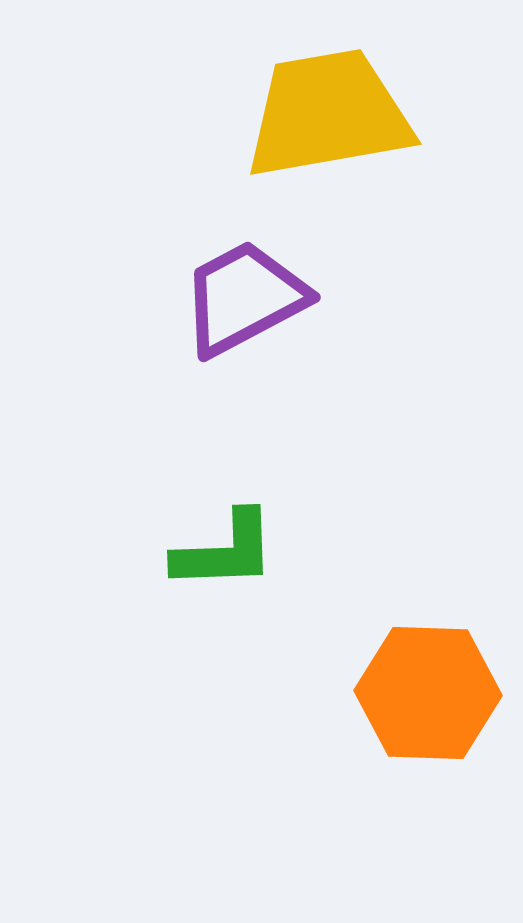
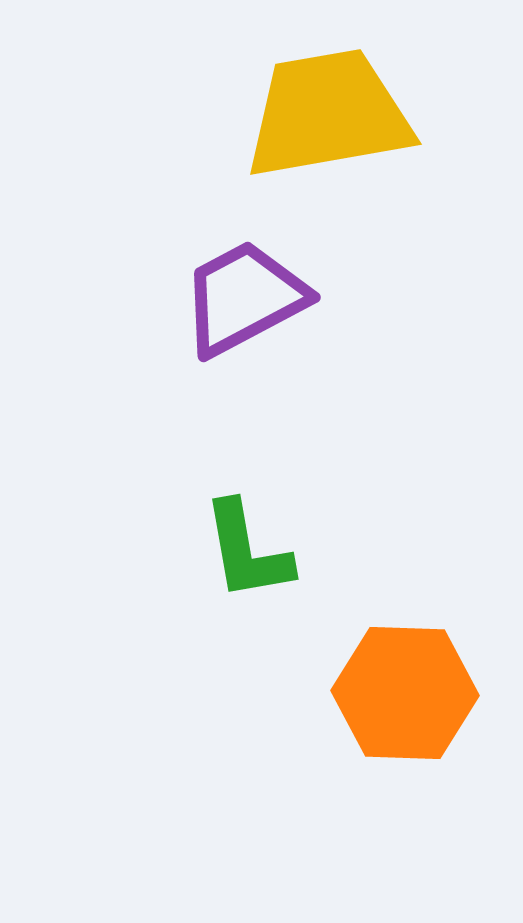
green L-shape: moved 22 px right; rotated 82 degrees clockwise
orange hexagon: moved 23 px left
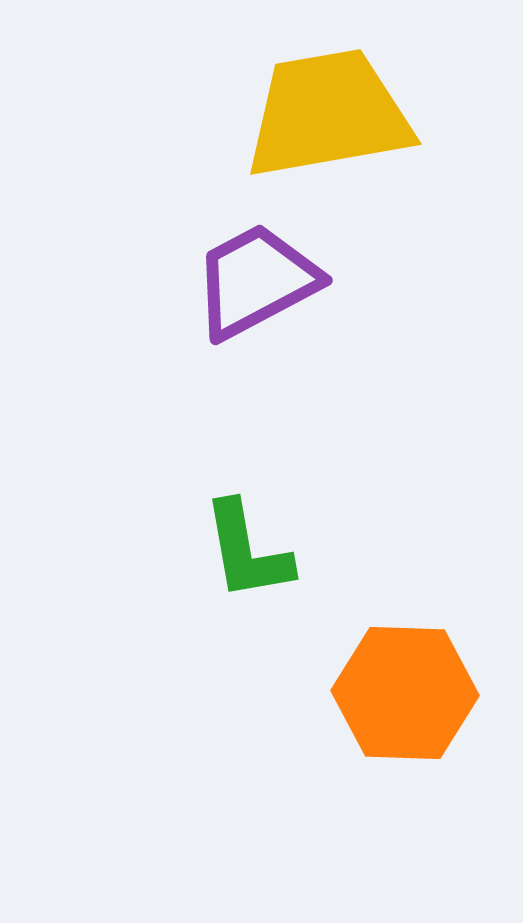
purple trapezoid: moved 12 px right, 17 px up
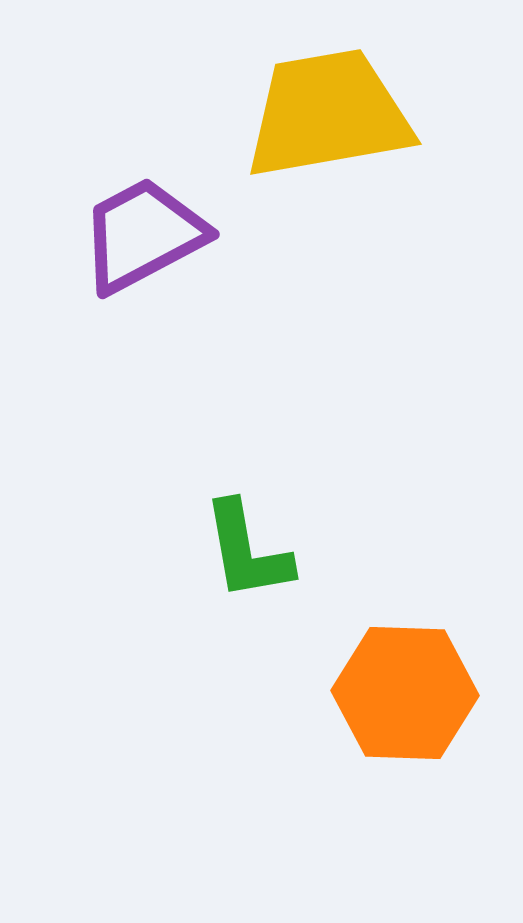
purple trapezoid: moved 113 px left, 46 px up
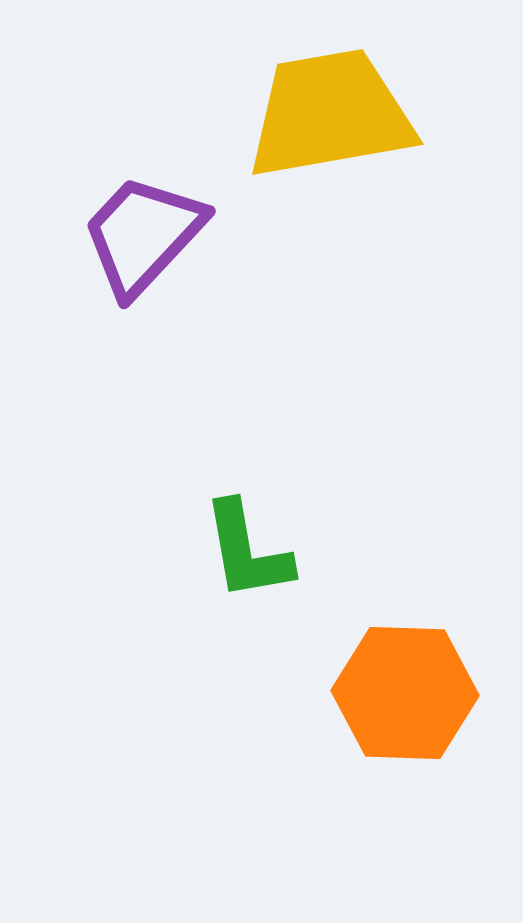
yellow trapezoid: moved 2 px right
purple trapezoid: rotated 19 degrees counterclockwise
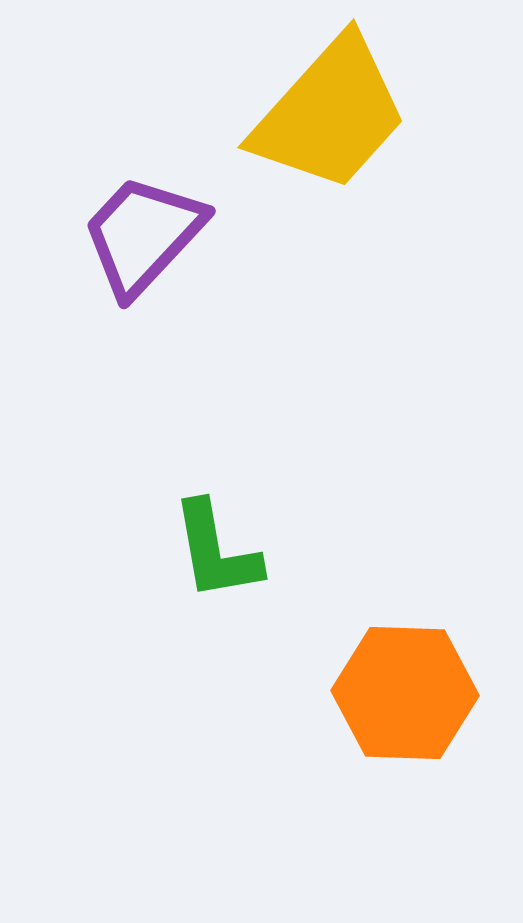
yellow trapezoid: rotated 142 degrees clockwise
green L-shape: moved 31 px left
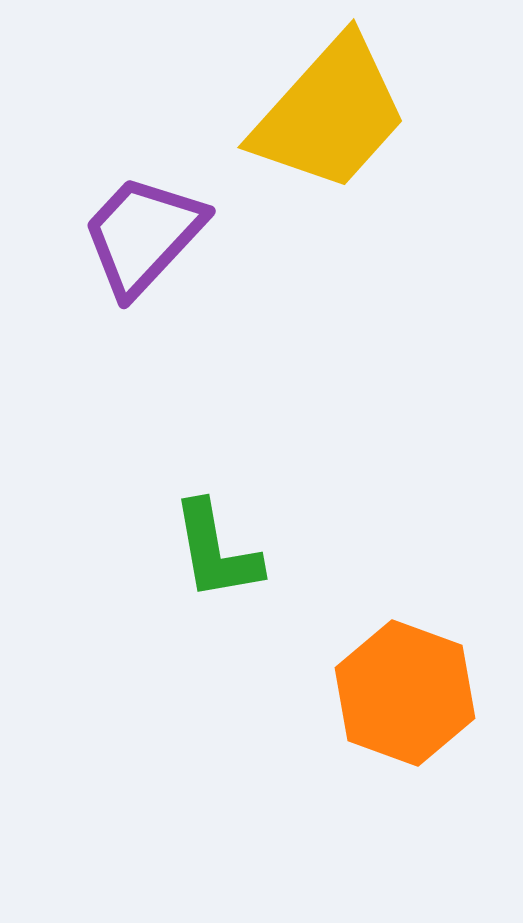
orange hexagon: rotated 18 degrees clockwise
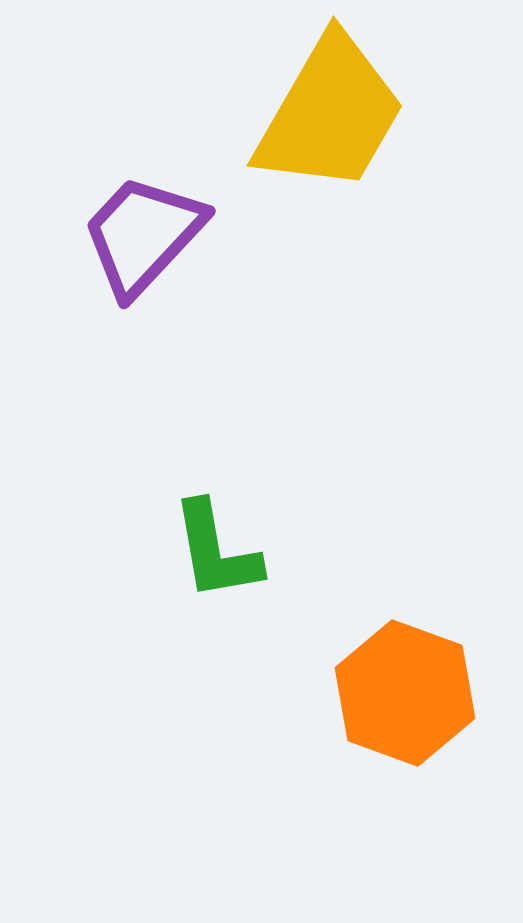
yellow trapezoid: rotated 12 degrees counterclockwise
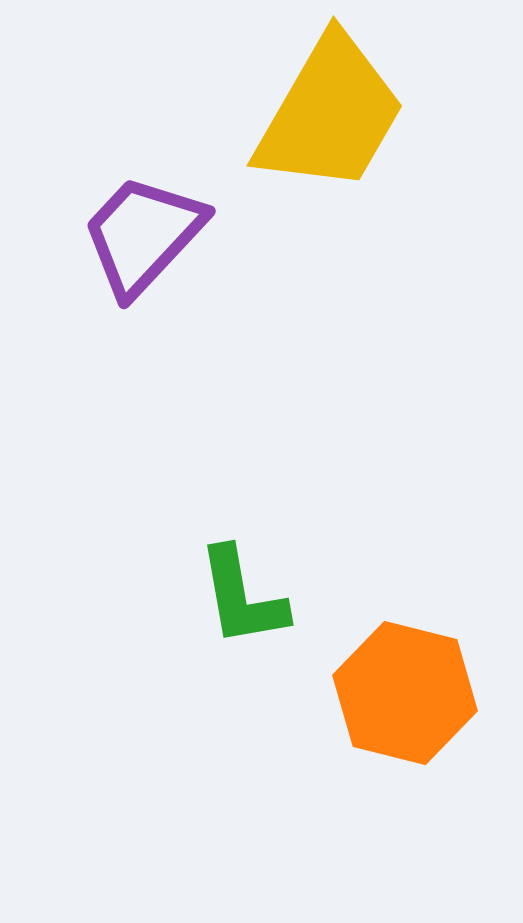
green L-shape: moved 26 px right, 46 px down
orange hexagon: rotated 6 degrees counterclockwise
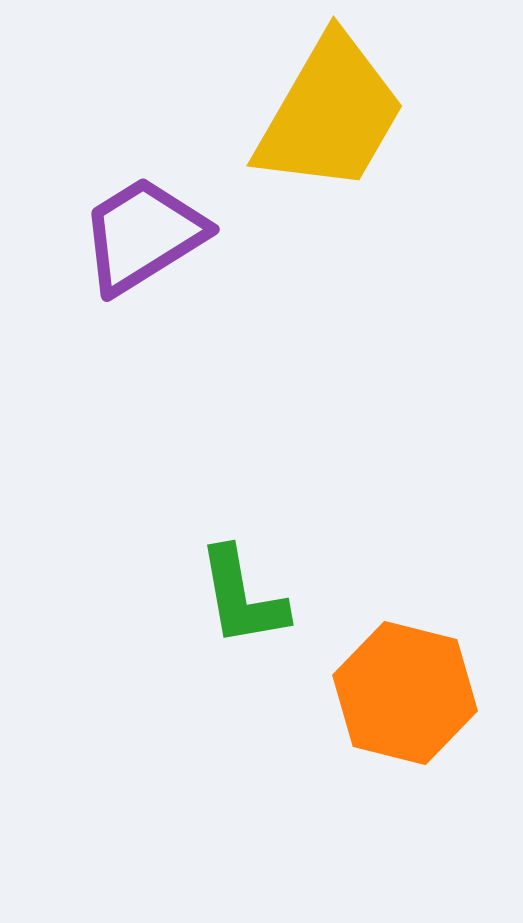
purple trapezoid: rotated 15 degrees clockwise
